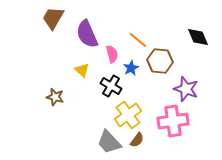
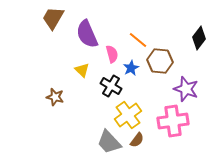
black diamond: moved 1 px right, 1 px down; rotated 60 degrees clockwise
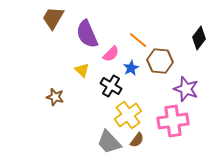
pink semicircle: moved 1 px left; rotated 60 degrees clockwise
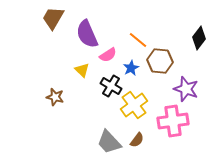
pink semicircle: moved 3 px left, 1 px down; rotated 12 degrees clockwise
yellow cross: moved 6 px right, 10 px up
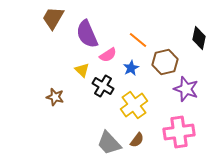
black diamond: rotated 25 degrees counterclockwise
brown hexagon: moved 5 px right, 1 px down; rotated 20 degrees counterclockwise
black cross: moved 8 px left
pink cross: moved 6 px right, 11 px down
gray trapezoid: moved 1 px down
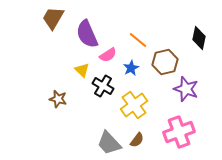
brown star: moved 3 px right, 2 px down
pink cross: rotated 12 degrees counterclockwise
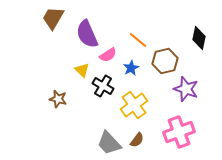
brown hexagon: moved 1 px up
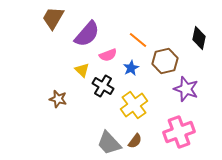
purple semicircle: rotated 116 degrees counterclockwise
pink semicircle: rotated 12 degrees clockwise
brown semicircle: moved 2 px left, 1 px down
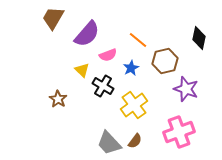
brown star: rotated 18 degrees clockwise
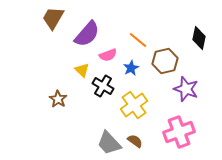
brown semicircle: rotated 91 degrees counterclockwise
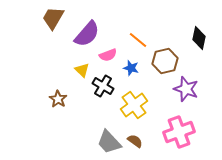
blue star: rotated 28 degrees counterclockwise
gray trapezoid: moved 1 px up
